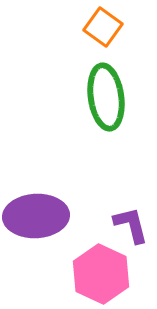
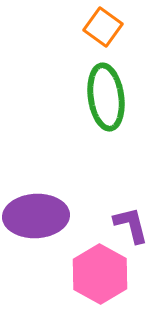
pink hexagon: moved 1 px left; rotated 4 degrees clockwise
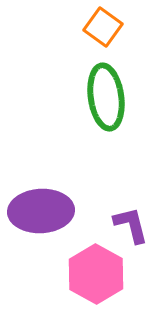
purple ellipse: moved 5 px right, 5 px up
pink hexagon: moved 4 px left
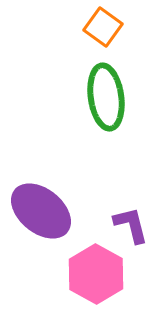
purple ellipse: rotated 42 degrees clockwise
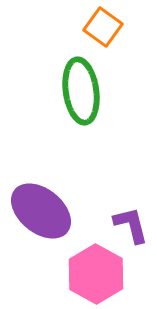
green ellipse: moved 25 px left, 6 px up
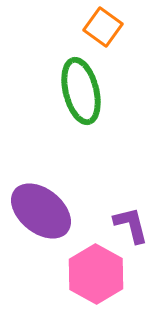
green ellipse: rotated 6 degrees counterclockwise
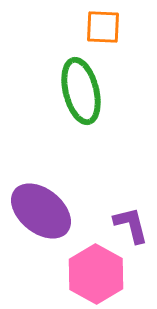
orange square: rotated 33 degrees counterclockwise
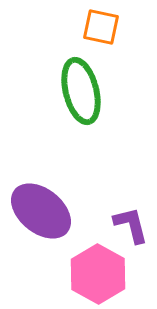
orange square: moved 2 px left; rotated 9 degrees clockwise
pink hexagon: moved 2 px right
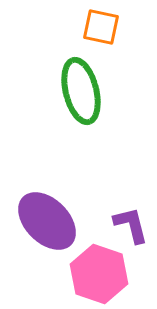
purple ellipse: moved 6 px right, 10 px down; rotated 6 degrees clockwise
pink hexagon: moved 1 px right; rotated 10 degrees counterclockwise
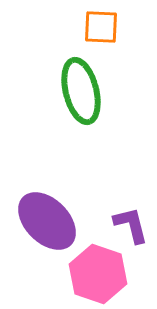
orange square: rotated 9 degrees counterclockwise
pink hexagon: moved 1 px left
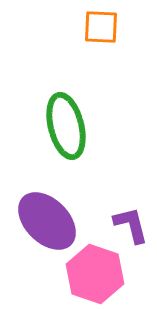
green ellipse: moved 15 px left, 35 px down
pink hexagon: moved 3 px left
